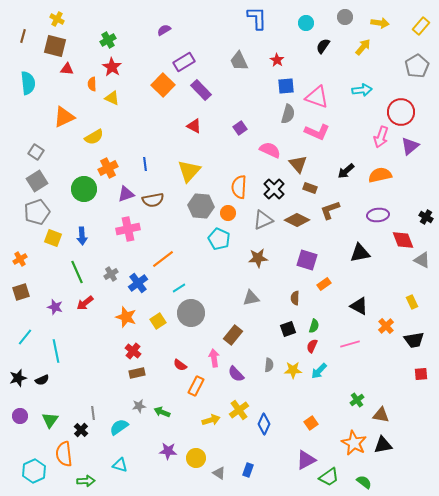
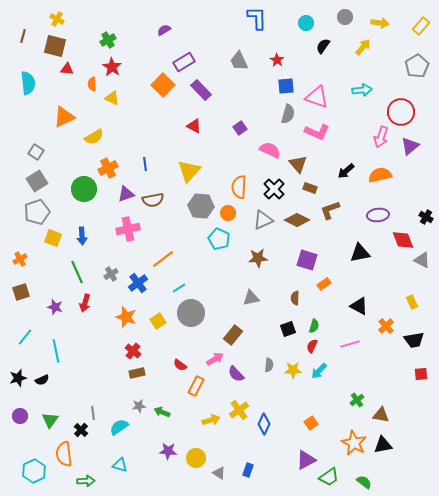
red arrow at (85, 303): rotated 36 degrees counterclockwise
pink arrow at (214, 358): moved 1 px right, 1 px down; rotated 66 degrees clockwise
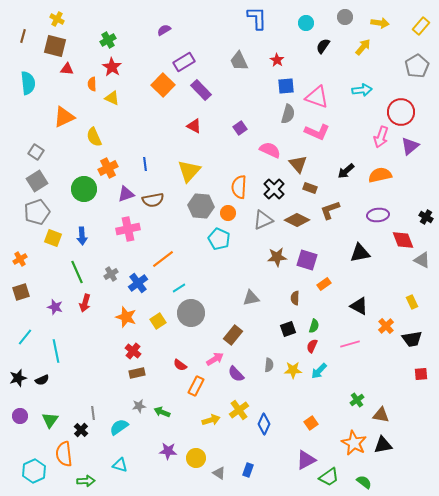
yellow semicircle at (94, 137): rotated 96 degrees clockwise
brown star at (258, 258): moved 19 px right, 1 px up
black trapezoid at (414, 340): moved 2 px left, 1 px up
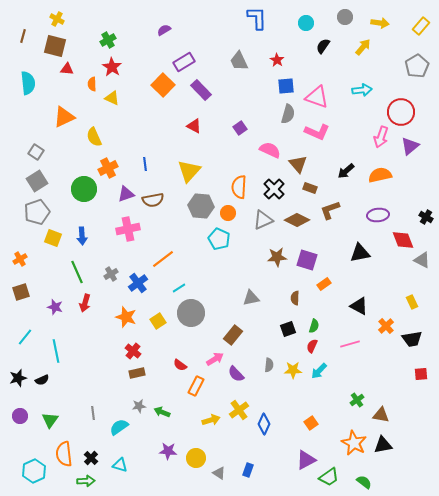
black cross at (81, 430): moved 10 px right, 28 px down
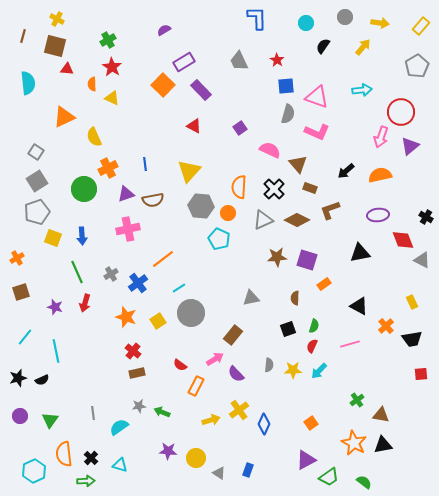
orange cross at (20, 259): moved 3 px left, 1 px up
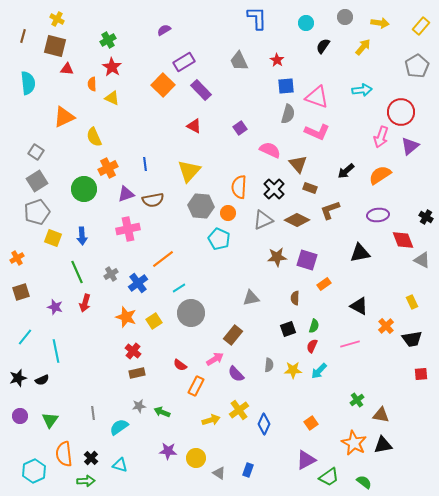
orange semicircle at (380, 175): rotated 20 degrees counterclockwise
yellow square at (158, 321): moved 4 px left
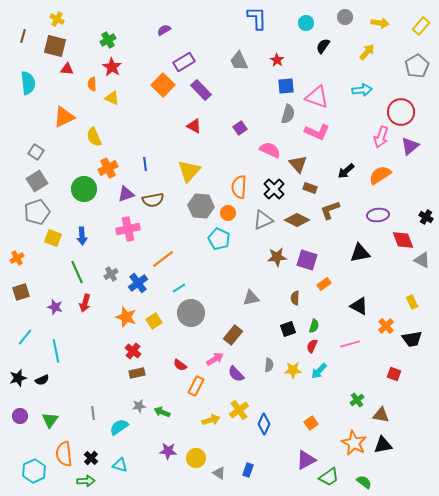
yellow arrow at (363, 47): moved 4 px right, 5 px down
red square at (421, 374): moved 27 px left; rotated 24 degrees clockwise
